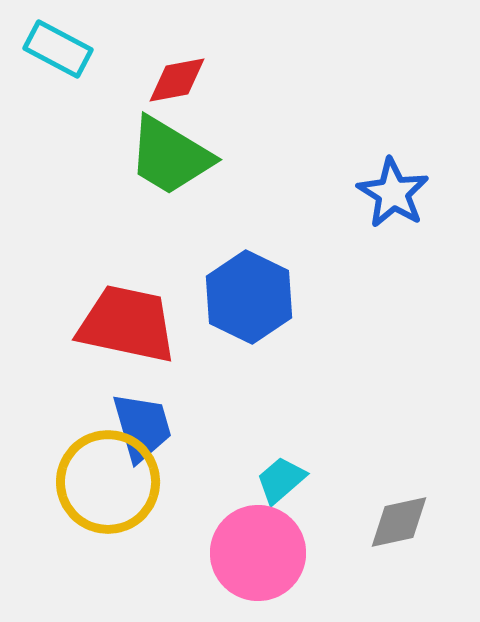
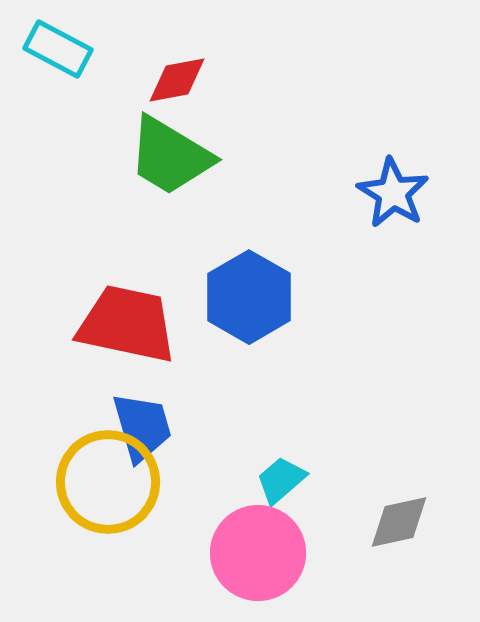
blue hexagon: rotated 4 degrees clockwise
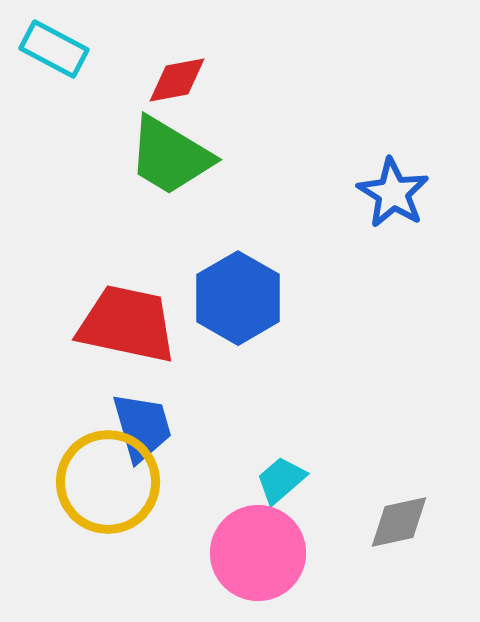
cyan rectangle: moved 4 px left
blue hexagon: moved 11 px left, 1 px down
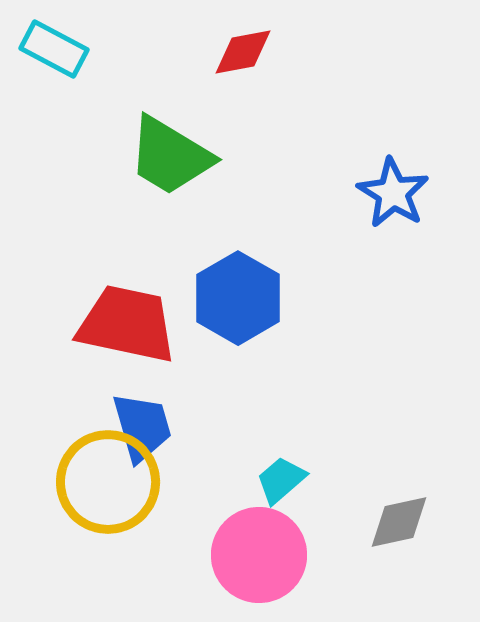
red diamond: moved 66 px right, 28 px up
pink circle: moved 1 px right, 2 px down
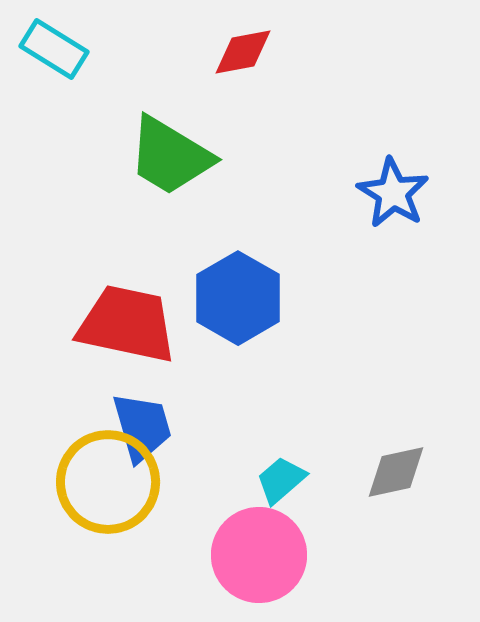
cyan rectangle: rotated 4 degrees clockwise
gray diamond: moved 3 px left, 50 px up
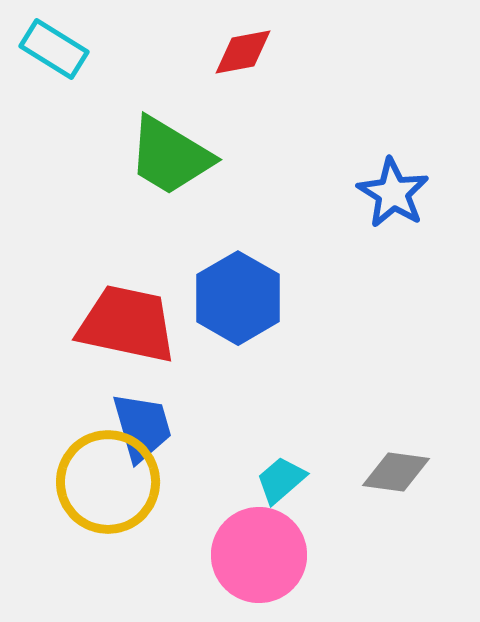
gray diamond: rotated 20 degrees clockwise
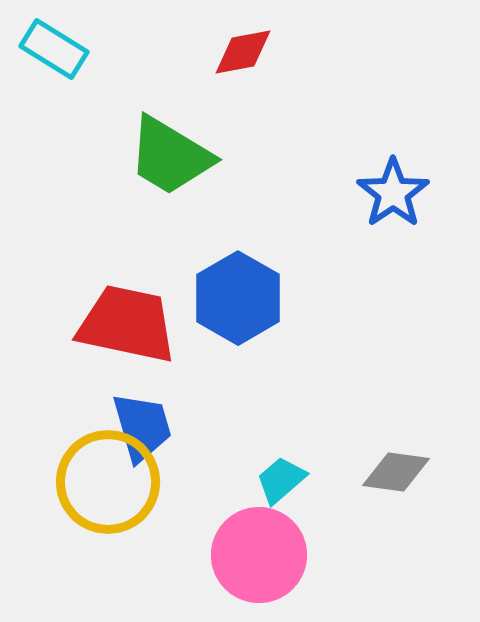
blue star: rotated 6 degrees clockwise
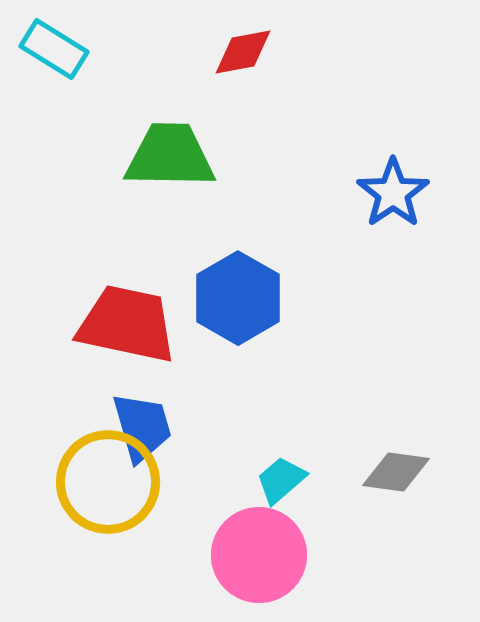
green trapezoid: rotated 150 degrees clockwise
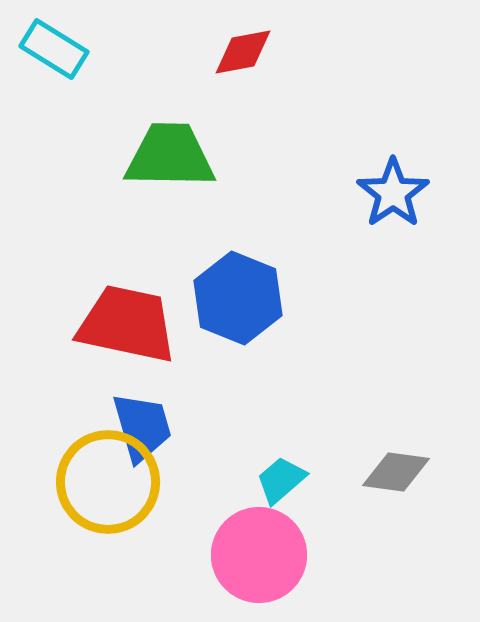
blue hexagon: rotated 8 degrees counterclockwise
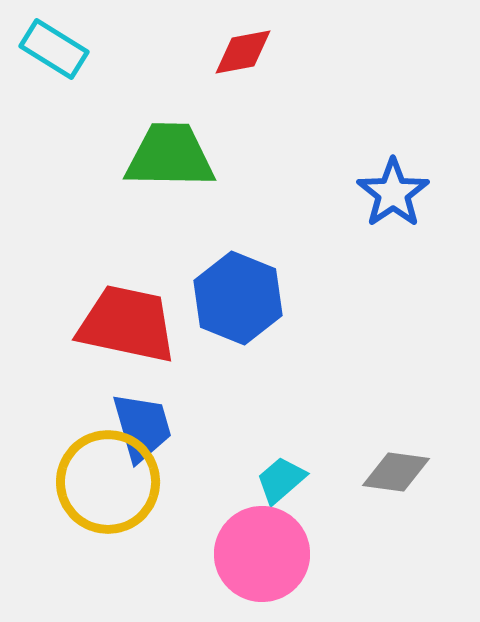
pink circle: moved 3 px right, 1 px up
